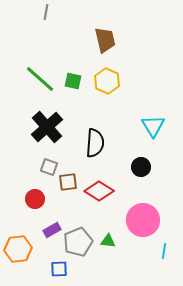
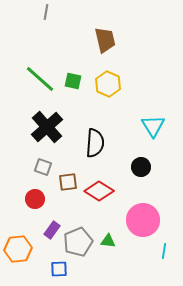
yellow hexagon: moved 1 px right, 3 px down
gray square: moved 6 px left
purple rectangle: rotated 24 degrees counterclockwise
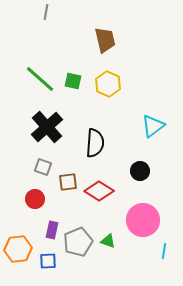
cyan triangle: rotated 25 degrees clockwise
black circle: moved 1 px left, 4 px down
purple rectangle: rotated 24 degrees counterclockwise
green triangle: rotated 14 degrees clockwise
blue square: moved 11 px left, 8 px up
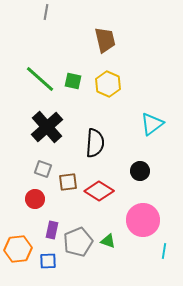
cyan triangle: moved 1 px left, 2 px up
gray square: moved 2 px down
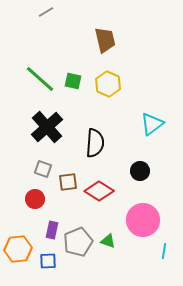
gray line: rotated 49 degrees clockwise
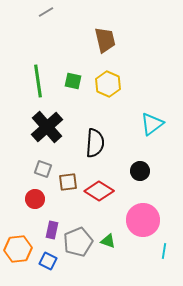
green line: moved 2 px left, 2 px down; rotated 40 degrees clockwise
blue square: rotated 30 degrees clockwise
